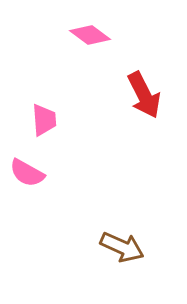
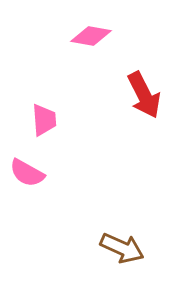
pink diamond: moved 1 px right, 1 px down; rotated 27 degrees counterclockwise
brown arrow: moved 1 px down
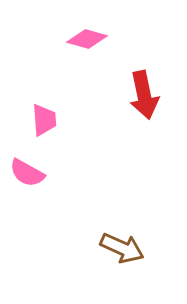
pink diamond: moved 4 px left, 3 px down; rotated 6 degrees clockwise
red arrow: rotated 15 degrees clockwise
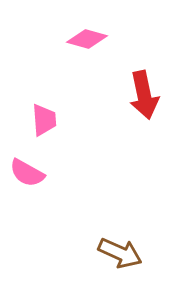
brown arrow: moved 2 px left, 5 px down
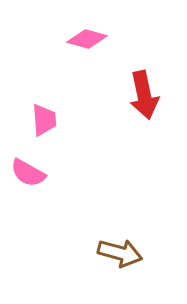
pink semicircle: moved 1 px right
brown arrow: rotated 9 degrees counterclockwise
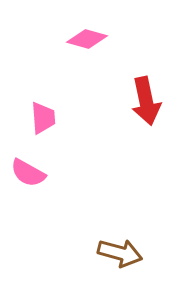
red arrow: moved 2 px right, 6 px down
pink trapezoid: moved 1 px left, 2 px up
